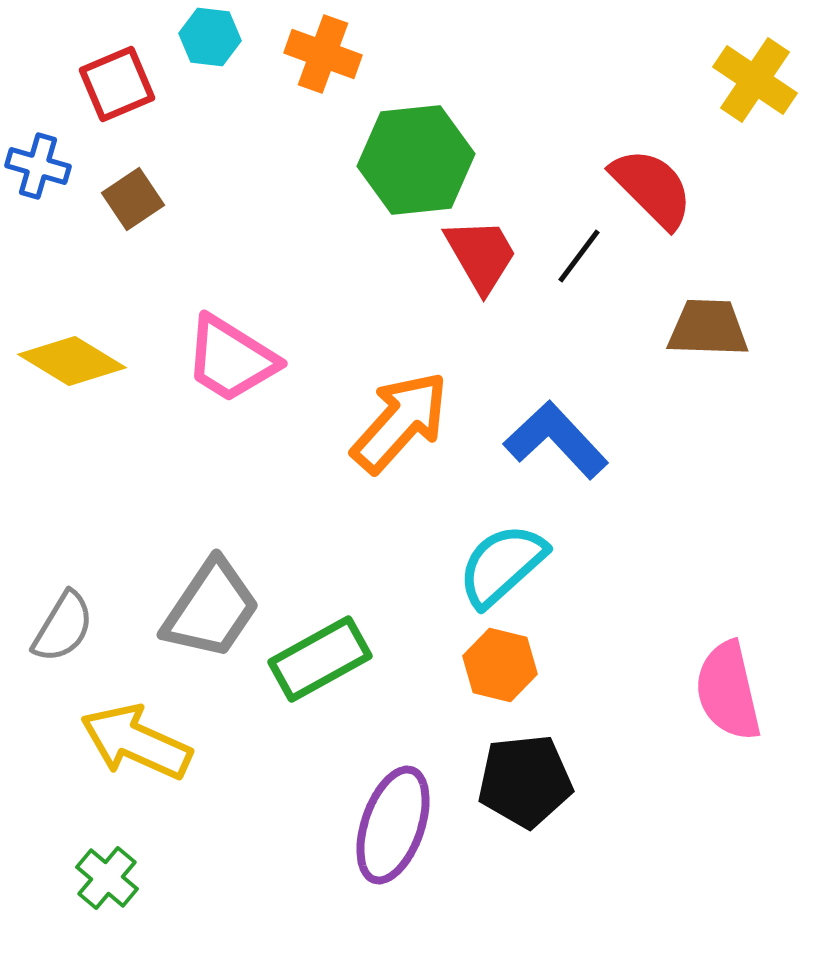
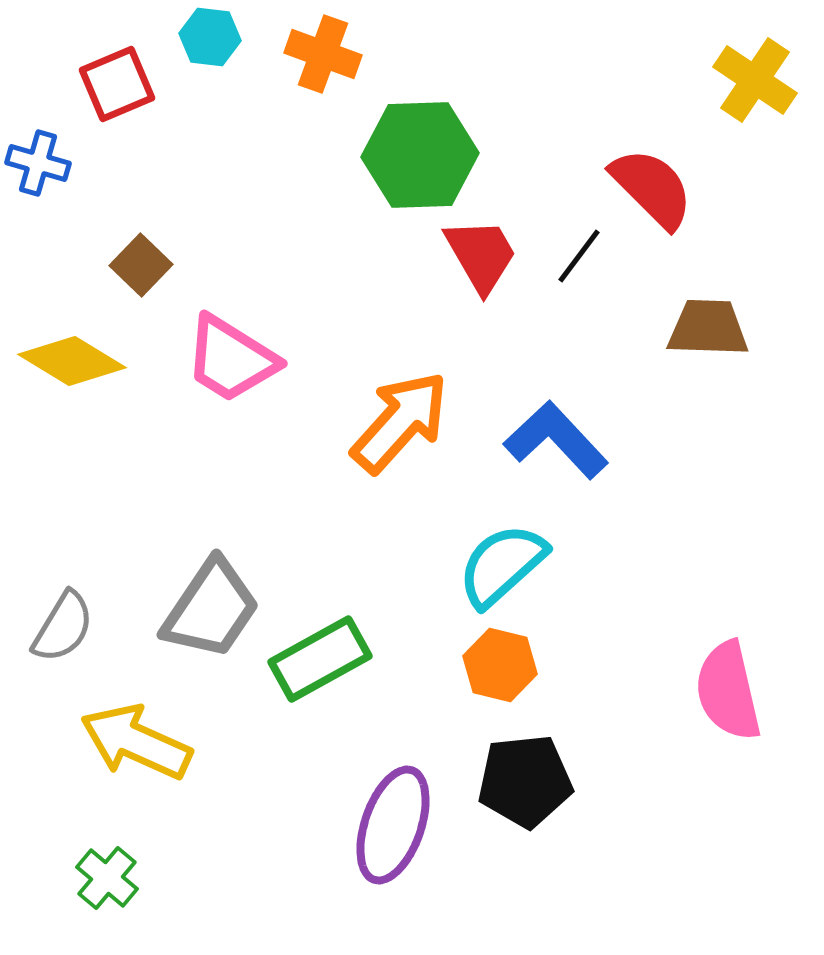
green hexagon: moved 4 px right, 5 px up; rotated 4 degrees clockwise
blue cross: moved 3 px up
brown square: moved 8 px right, 66 px down; rotated 12 degrees counterclockwise
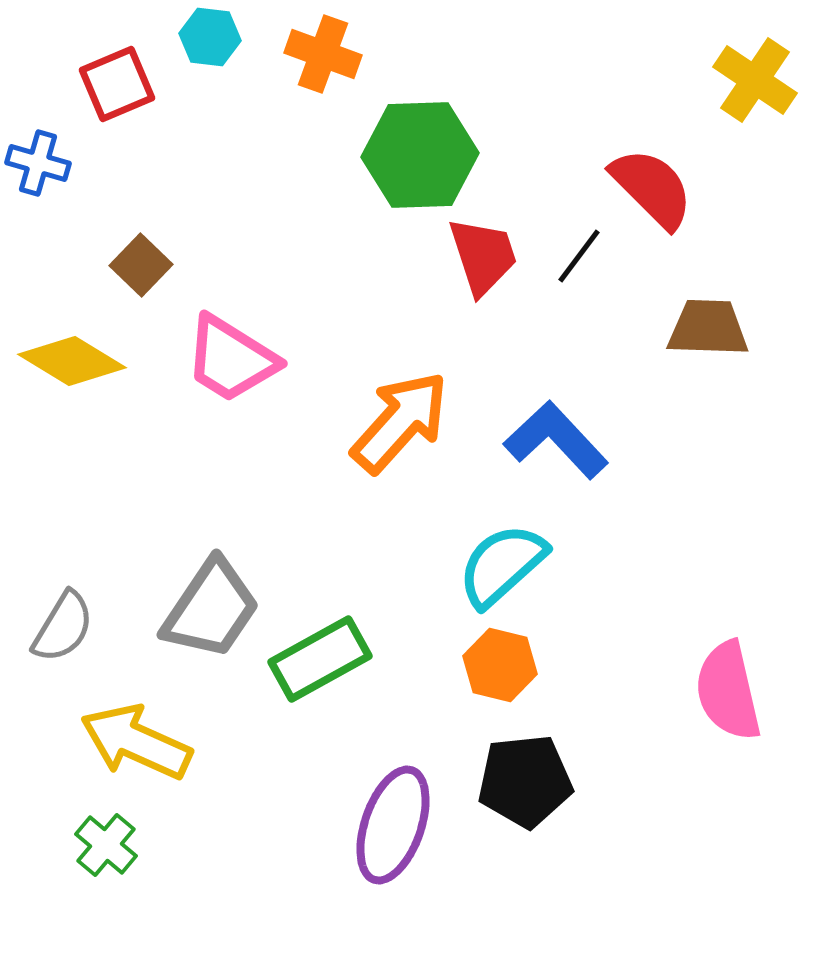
red trapezoid: moved 2 px right, 1 px down; rotated 12 degrees clockwise
green cross: moved 1 px left, 33 px up
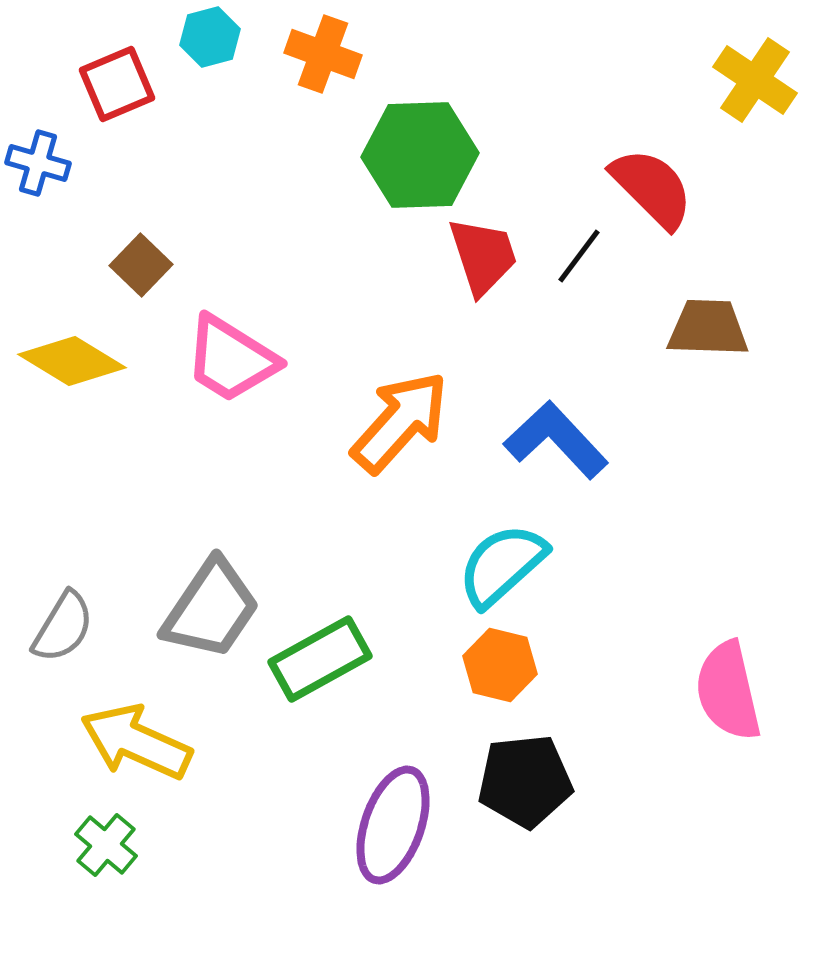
cyan hexagon: rotated 22 degrees counterclockwise
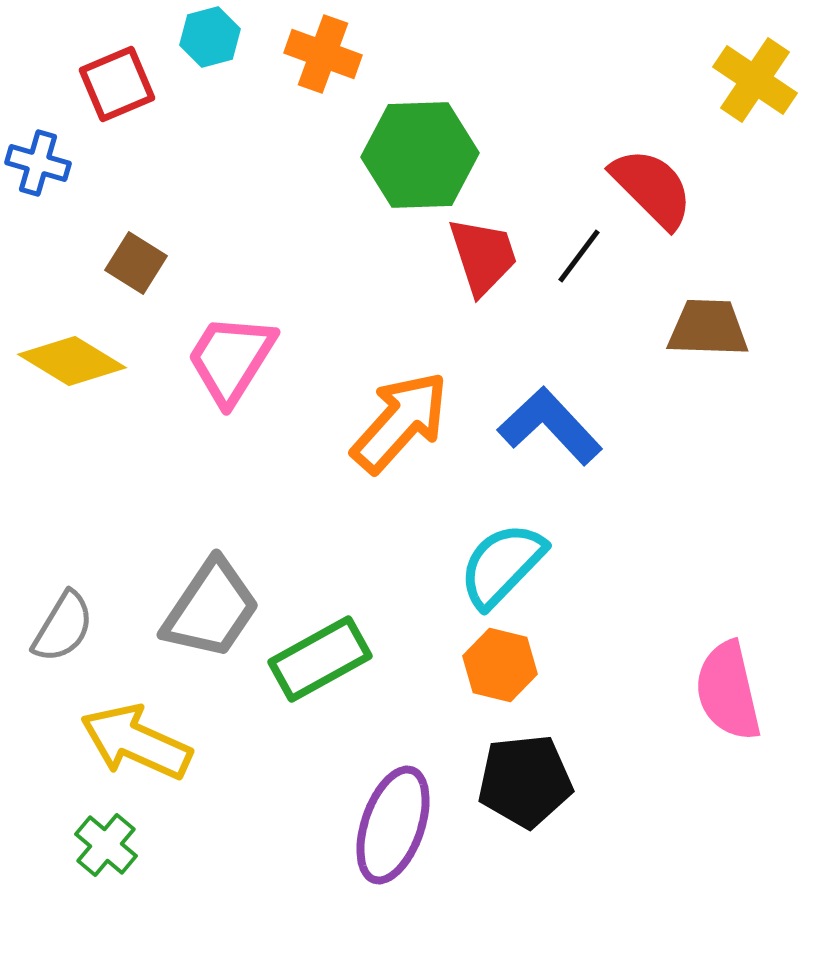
brown square: moved 5 px left, 2 px up; rotated 12 degrees counterclockwise
pink trapezoid: rotated 90 degrees clockwise
blue L-shape: moved 6 px left, 14 px up
cyan semicircle: rotated 4 degrees counterclockwise
